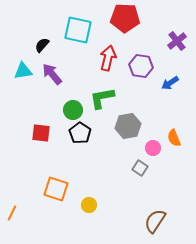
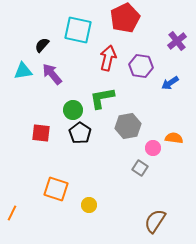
red pentagon: rotated 28 degrees counterclockwise
orange semicircle: rotated 120 degrees clockwise
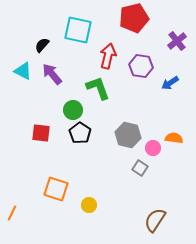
red pentagon: moved 9 px right; rotated 12 degrees clockwise
red arrow: moved 2 px up
cyan triangle: rotated 36 degrees clockwise
green L-shape: moved 4 px left, 10 px up; rotated 80 degrees clockwise
gray hexagon: moved 9 px down; rotated 25 degrees clockwise
brown semicircle: moved 1 px up
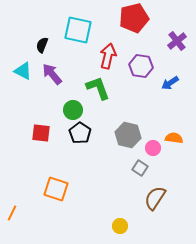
black semicircle: rotated 21 degrees counterclockwise
yellow circle: moved 31 px right, 21 px down
brown semicircle: moved 22 px up
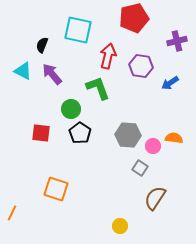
purple cross: rotated 24 degrees clockwise
green circle: moved 2 px left, 1 px up
gray hexagon: rotated 10 degrees counterclockwise
pink circle: moved 2 px up
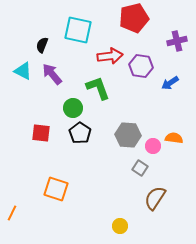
red arrow: moved 2 px right; rotated 70 degrees clockwise
green circle: moved 2 px right, 1 px up
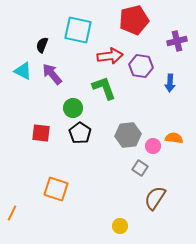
red pentagon: moved 2 px down
blue arrow: rotated 54 degrees counterclockwise
green L-shape: moved 6 px right
gray hexagon: rotated 10 degrees counterclockwise
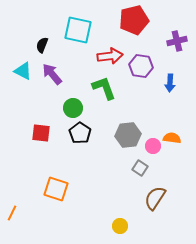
orange semicircle: moved 2 px left
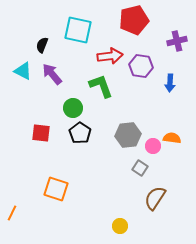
green L-shape: moved 3 px left, 2 px up
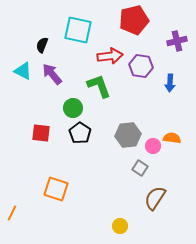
green L-shape: moved 2 px left
